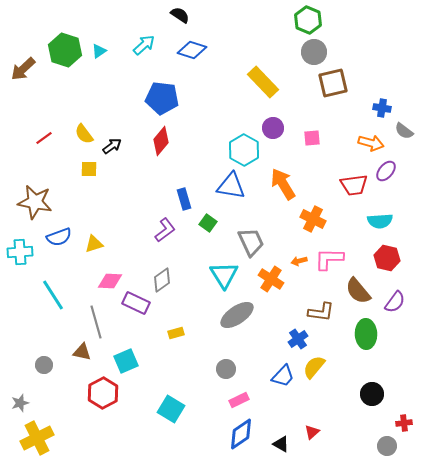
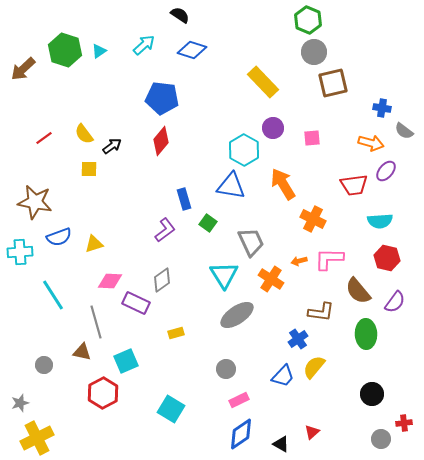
gray circle at (387, 446): moved 6 px left, 7 px up
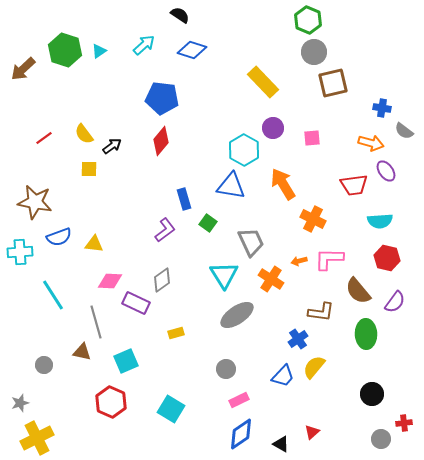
purple ellipse at (386, 171): rotated 75 degrees counterclockwise
yellow triangle at (94, 244): rotated 24 degrees clockwise
red hexagon at (103, 393): moved 8 px right, 9 px down; rotated 8 degrees counterclockwise
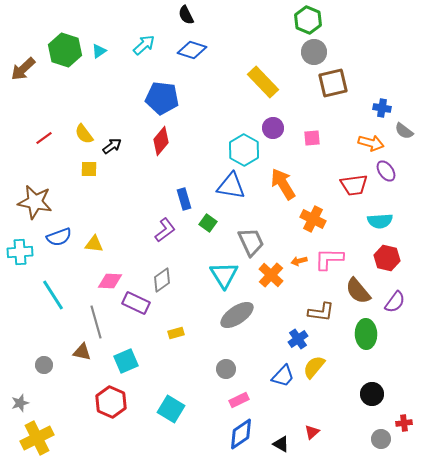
black semicircle at (180, 15): moved 6 px right; rotated 150 degrees counterclockwise
orange cross at (271, 279): moved 4 px up; rotated 10 degrees clockwise
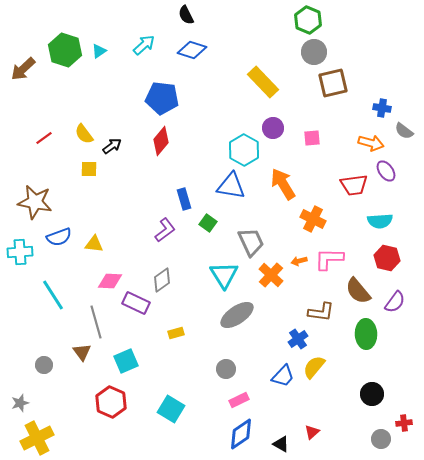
brown triangle at (82, 352): rotated 42 degrees clockwise
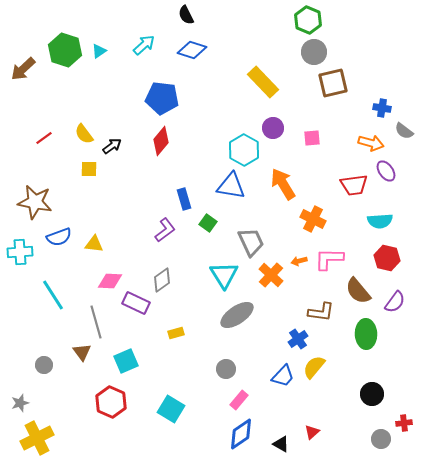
pink rectangle at (239, 400): rotated 24 degrees counterclockwise
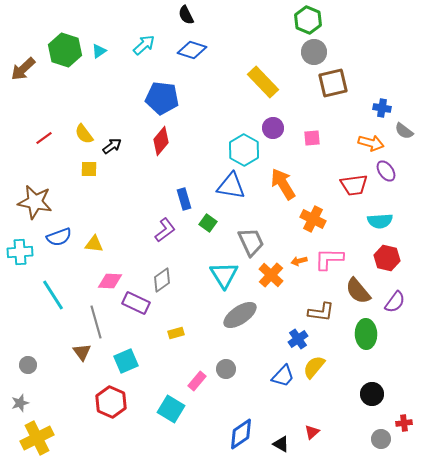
gray ellipse at (237, 315): moved 3 px right
gray circle at (44, 365): moved 16 px left
pink rectangle at (239, 400): moved 42 px left, 19 px up
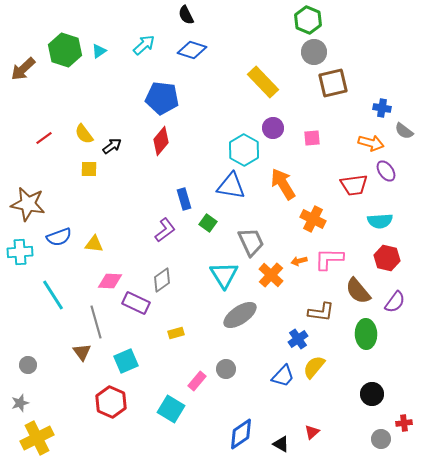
brown star at (35, 202): moved 7 px left, 2 px down
